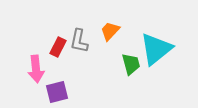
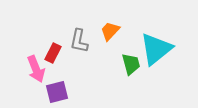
red rectangle: moved 5 px left, 6 px down
pink arrow: rotated 16 degrees counterclockwise
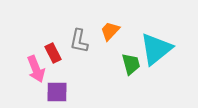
red rectangle: rotated 54 degrees counterclockwise
purple square: rotated 15 degrees clockwise
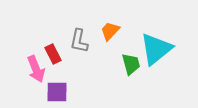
red rectangle: moved 1 px down
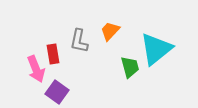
red rectangle: rotated 18 degrees clockwise
green trapezoid: moved 1 px left, 3 px down
purple square: rotated 35 degrees clockwise
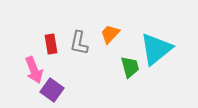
orange trapezoid: moved 3 px down
gray L-shape: moved 2 px down
red rectangle: moved 2 px left, 10 px up
pink arrow: moved 2 px left, 1 px down
purple square: moved 5 px left, 2 px up
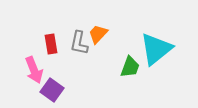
orange trapezoid: moved 12 px left
green trapezoid: rotated 35 degrees clockwise
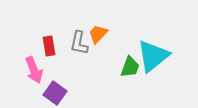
red rectangle: moved 2 px left, 2 px down
cyan triangle: moved 3 px left, 7 px down
purple square: moved 3 px right, 3 px down
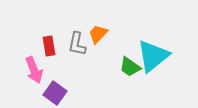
gray L-shape: moved 2 px left, 1 px down
green trapezoid: rotated 105 degrees clockwise
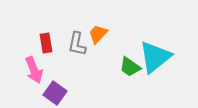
red rectangle: moved 3 px left, 3 px up
cyan triangle: moved 2 px right, 1 px down
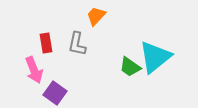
orange trapezoid: moved 2 px left, 18 px up
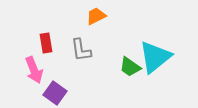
orange trapezoid: rotated 20 degrees clockwise
gray L-shape: moved 4 px right, 6 px down; rotated 20 degrees counterclockwise
